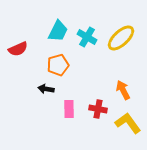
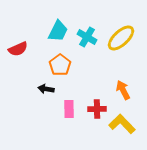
orange pentagon: moved 2 px right; rotated 20 degrees counterclockwise
red cross: moved 1 px left; rotated 12 degrees counterclockwise
yellow L-shape: moved 6 px left, 1 px down; rotated 8 degrees counterclockwise
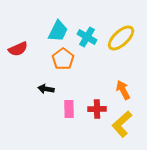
orange pentagon: moved 3 px right, 6 px up
yellow L-shape: rotated 88 degrees counterclockwise
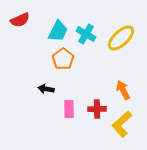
cyan cross: moved 1 px left, 3 px up
red semicircle: moved 2 px right, 29 px up
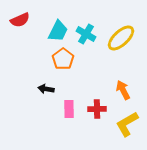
yellow L-shape: moved 5 px right; rotated 12 degrees clockwise
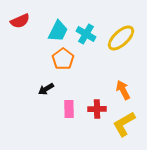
red semicircle: moved 1 px down
black arrow: rotated 42 degrees counterclockwise
yellow L-shape: moved 3 px left
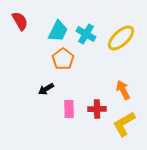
red semicircle: rotated 96 degrees counterclockwise
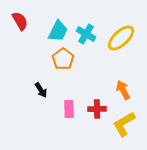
black arrow: moved 5 px left, 1 px down; rotated 91 degrees counterclockwise
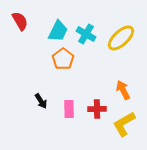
black arrow: moved 11 px down
